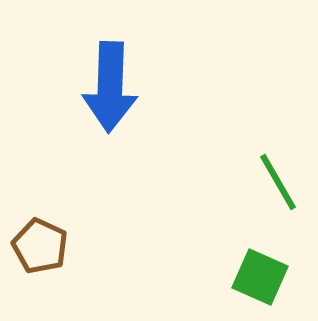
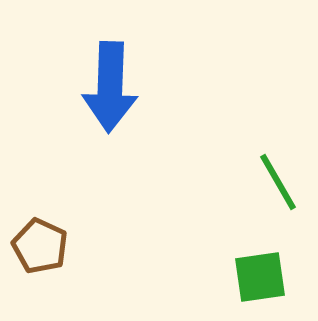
green square: rotated 32 degrees counterclockwise
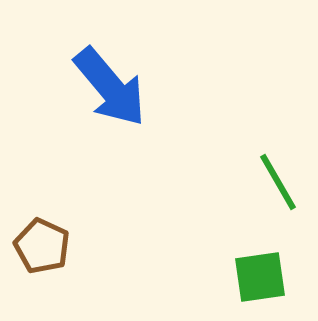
blue arrow: rotated 42 degrees counterclockwise
brown pentagon: moved 2 px right
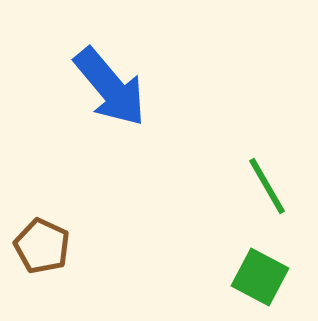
green line: moved 11 px left, 4 px down
green square: rotated 36 degrees clockwise
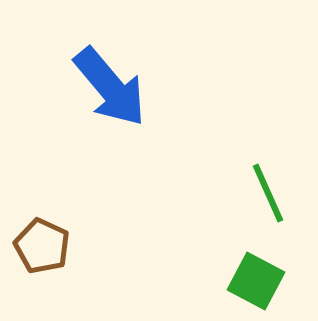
green line: moved 1 px right, 7 px down; rotated 6 degrees clockwise
green square: moved 4 px left, 4 px down
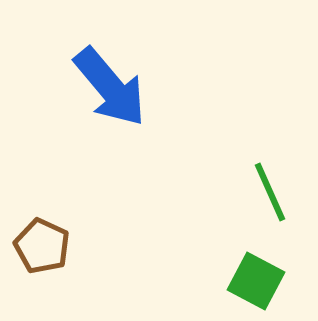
green line: moved 2 px right, 1 px up
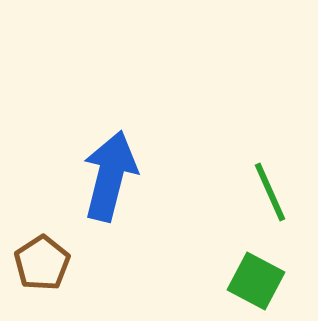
blue arrow: moved 89 px down; rotated 126 degrees counterclockwise
brown pentagon: moved 17 px down; rotated 14 degrees clockwise
